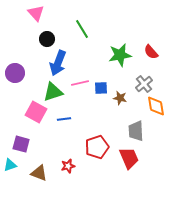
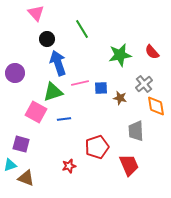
red semicircle: moved 1 px right
blue arrow: rotated 140 degrees clockwise
red trapezoid: moved 7 px down
red star: moved 1 px right
brown triangle: moved 13 px left, 5 px down
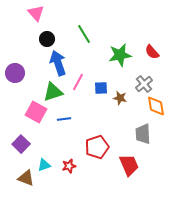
green line: moved 2 px right, 5 px down
pink line: moved 2 px left, 1 px up; rotated 48 degrees counterclockwise
gray trapezoid: moved 7 px right, 3 px down
purple square: rotated 30 degrees clockwise
cyan triangle: moved 34 px right
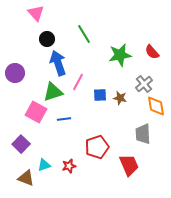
blue square: moved 1 px left, 7 px down
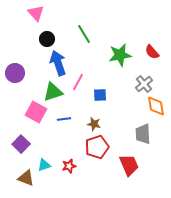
brown star: moved 26 px left, 26 px down
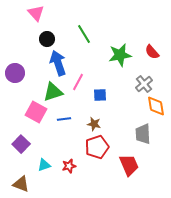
brown triangle: moved 5 px left, 6 px down
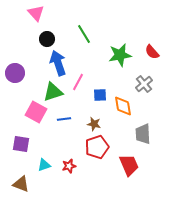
orange diamond: moved 33 px left
purple square: rotated 36 degrees counterclockwise
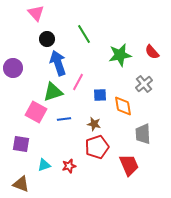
purple circle: moved 2 px left, 5 px up
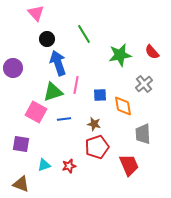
pink line: moved 2 px left, 3 px down; rotated 18 degrees counterclockwise
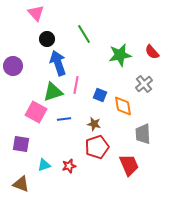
purple circle: moved 2 px up
blue square: rotated 24 degrees clockwise
